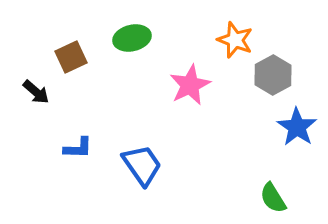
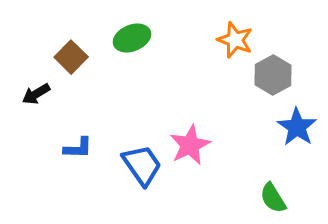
green ellipse: rotated 9 degrees counterclockwise
brown square: rotated 20 degrees counterclockwise
pink star: moved 60 px down
black arrow: moved 2 px down; rotated 108 degrees clockwise
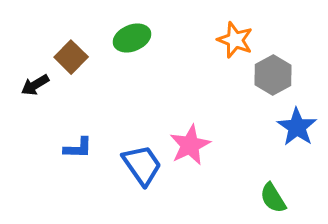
black arrow: moved 1 px left, 9 px up
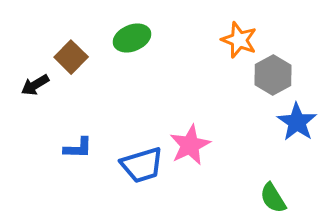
orange star: moved 4 px right
blue star: moved 5 px up
blue trapezoid: rotated 108 degrees clockwise
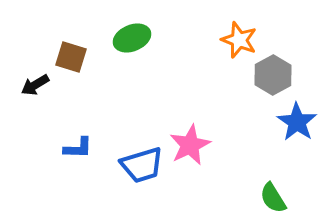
brown square: rotated 28 degrees counterclockwise
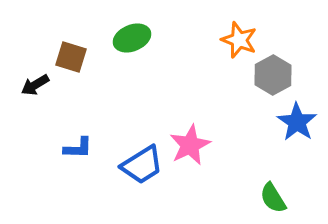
blue trapezoid: rotated 15 degrees counterclockwise
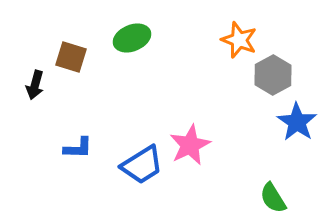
black arrow: rotated 44 degrees counterclockwise
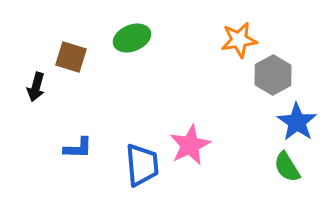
orange star: rotated 30 degrees counterclockwise
black arrow: moved 1 px right, 2 px down
blue trapezoid: rotated 63 degrees counterclockwise
green semicircle: moved 14 px right, 31 px up
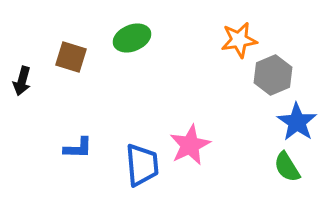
gray hexagon: rotated 6 degrees clockwise
black arrow: moved 14 px left, 6 px up
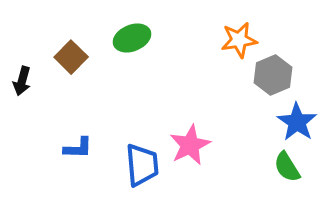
brown square: rotated 28 degrees clockwise
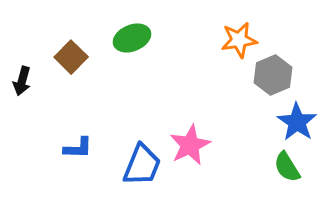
blue trapezoid: rotated 27 degrees clockwise
